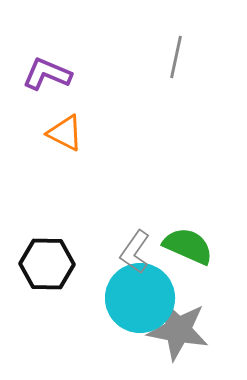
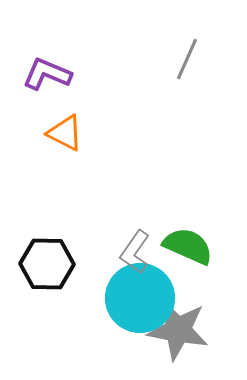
gray line: moved 11 px right, 2 px down; rotated 12 degrees clockwise
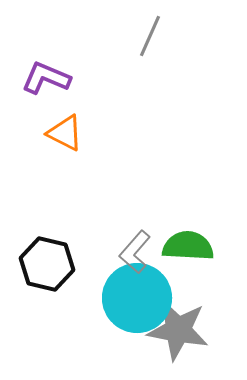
gray line: moved 37 px left, 23 px up
purple L-shape: moved 1 px left, 4 px down
green semicircle: rotated 21 degrees counterclockwise
gray L-shape: rotated 6 degrees clockwise
black hexagon: rotated 12 degrees clockwise
cyan circle: moved 3 px left
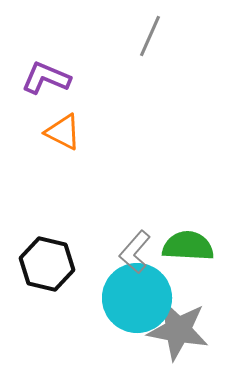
orange triangle: moved 2 px left, 1 px up
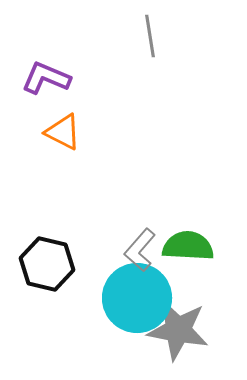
gray line: rotated 33 degrees counterclockwise
gray L-shape: moved 5 px right, 2 px up
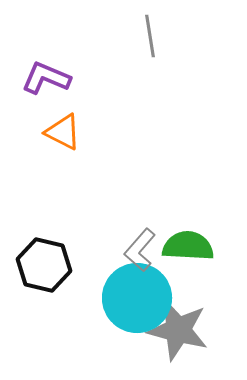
black hexagon: moved 3 px left, 1 px down
gray star: rotated 4 degrees clockwise
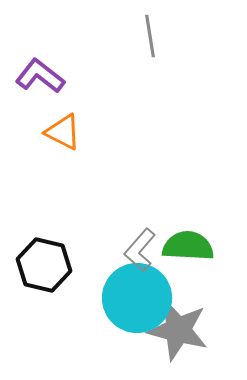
purple L-shape: moved 6 px left, 2 px up; rotated 15 degrees clockwise
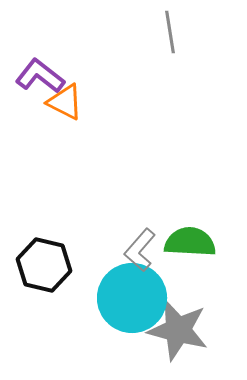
gray line: moved 20 px right, 4 px up
orange triangle: moved 2 px right, 30 px up
green semicircle: moved 2 px right, 4 px up
cyan circle: moved 5 px left
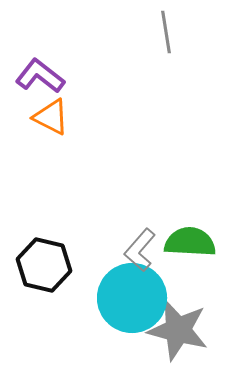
gray line: moved 4 px left
orange triangle: moved 14 px left, 15 px down
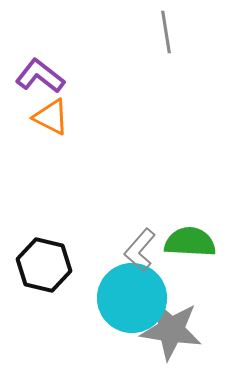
gray star: moved 7 px left; rotated 6 degrees counterclockwise
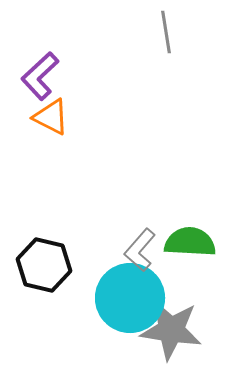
purple L-shape: rotated 81 degrees counterclockwise
cyan circle: moved 2 px left
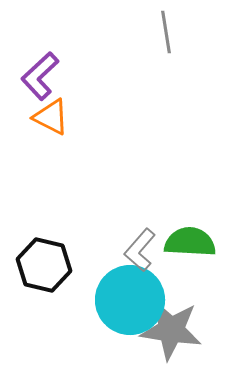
cyan circle: moved 2 px down
